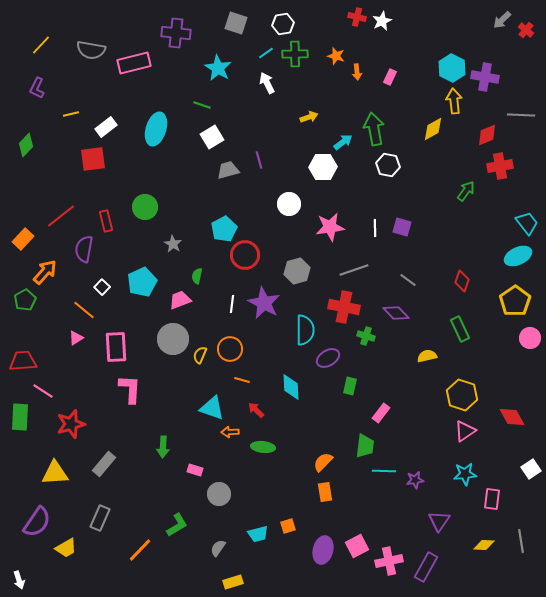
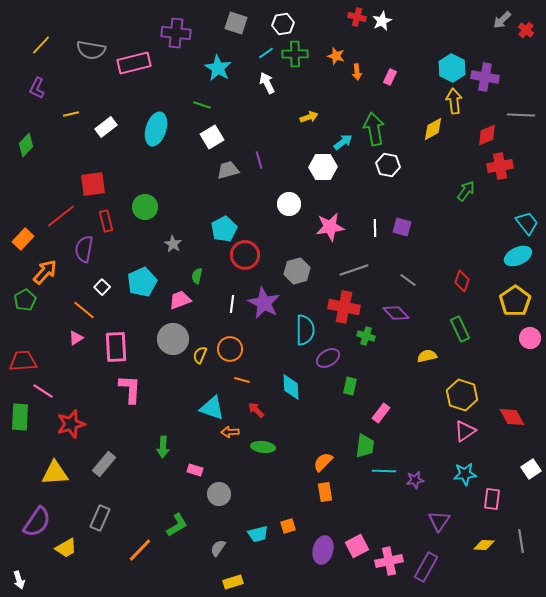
red square at (93, 159): moved 25 px down
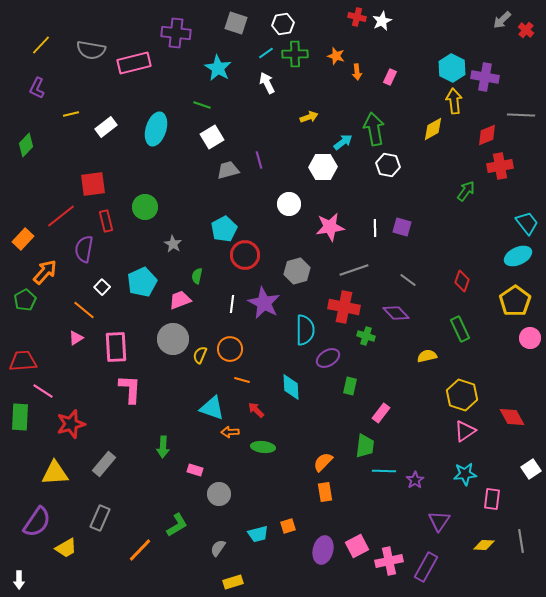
purple star at (415, 480): rotated 24 degrees counterclockwise
white arrow at (19, 580): rotated 18 degrees clockwise
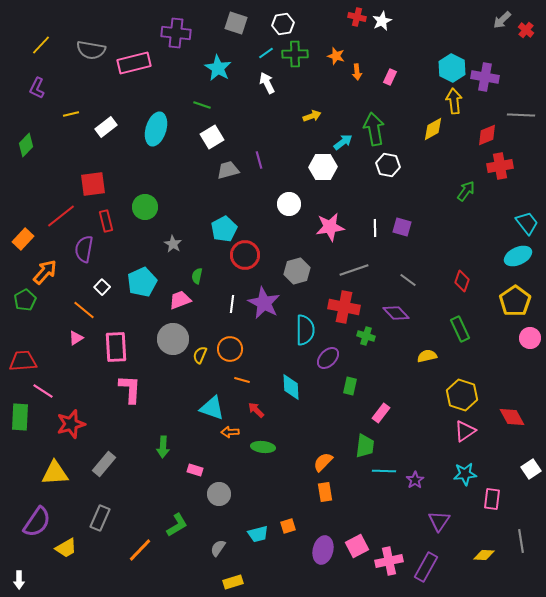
yellow arrow at (309, 117): moved 3 px right, 1 px up
purple ellipse at (328, 358): rotated 15 degrees counterclockwise
yellow diamond at (484, 545): moved 10 px down
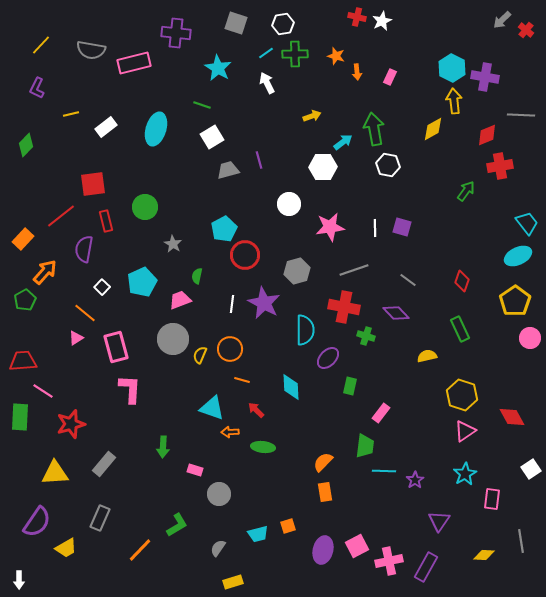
orange line at (84, 310): moved 1 px right, 3 px down
pink rectangle at (116, 347): rotated 12 degrees counterclockwise
cyan star at (465, 474): rotated 25 degrees counterclockwise
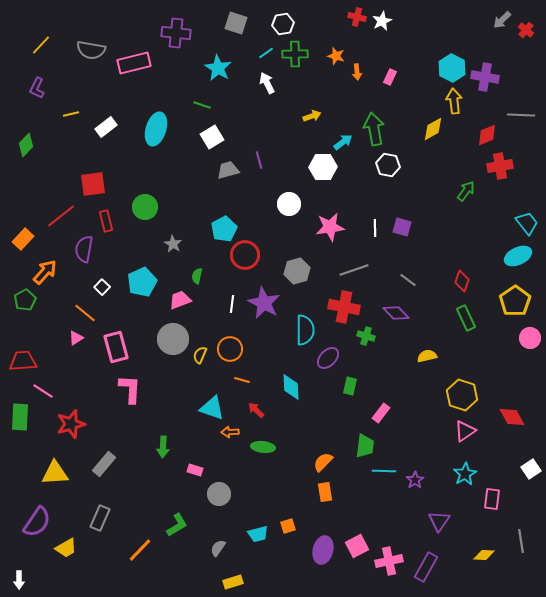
green rectangle at (460, 329): moved 6 px right, 11 px up
